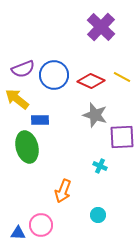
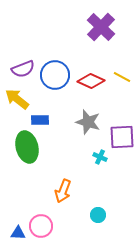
blue circle: moved 1 px right
gray star: moved 7 px left, 7 px down
cyan cross: moved 9 px up
pink circle: moved 1 px down
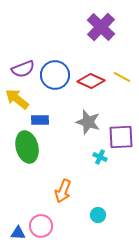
purple square: moved 1 px left
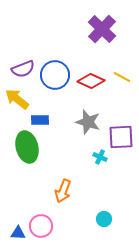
purple cross: moved 1 px right, 2 px down
cyan circle: moved 6 px right, 4 px down
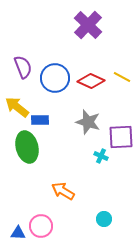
purple cross: moved 14 px left, 4 px up
purple semicircle: moved 2 px up; rotated 90 degrees counterclockwise
blue circle: moved 3 px down
yellow arrow: moved 8 px down
cyan cross: moved 1 px right, 1 px up
orange arrow: rotated 100 degrees clockwise
